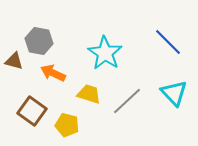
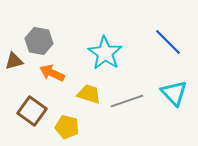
brown triangle: rotated 30 degrees counterclockwise
orange arrow: moved 1 px left
gray line: rotated 24 degrees clockwise
yellow pentagon: moved 2 px down
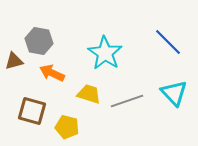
brown square: rotated 20 degrees counterclockwise
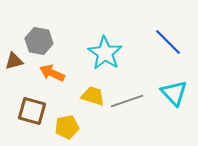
yellow trapezoid: moved 4 px right, 2 px down
yellow pentagon: rotated 25 degrees counterclockwise
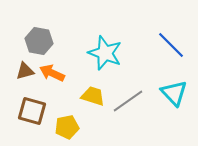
blue line: moved 3 px right, 3 px down
cyan star: rotated 12 degrees counterclockwise
brown triangle: moved 11 px right, 10 px down
gray line: moved 1 px right; rotated 16 degrees counterclockwise
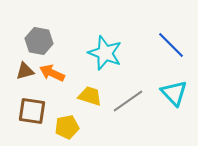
yellow trapezoid: moved 3 px left
brown square: rotated 8 degrees counterclockwise
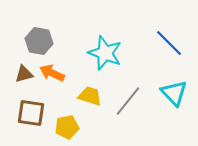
blue line: moved 2 px left, 2 px up
brown triangle: moved 1 px left, 3 px down
gray line: rotated 16 degrees counterclockwise
brown square: moved 1 px left, 2 px down
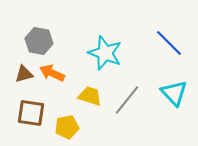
gray line: moved 1 px left, 1 px up
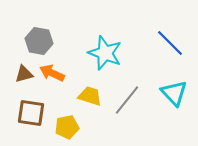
blue line: moved 1 px right
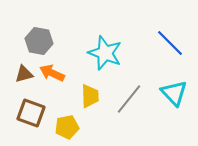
yellow trapezoid: rotated 70 degrees clockwise
gray line: moved 2 px right, 1 px up
brown square: rotated 12 degrees clockwise
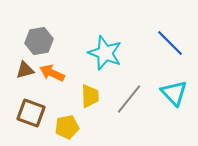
gray hexagon: rotated 20 degrees counterclockwise
brown triangle: moved 1 px right, 4 px up
